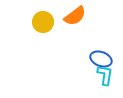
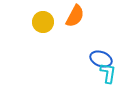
orange semicircle: rotated 25 degrees counterclockwise
cyan L-shape: moved 3 px right, 2 px up
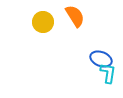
orange semicircle: rotated 60 degrees counterclockwise
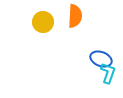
orange semicircle: rotated 35 degrees clockwise
cyan L-shape: rotated 10 degrees clockwise
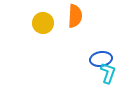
yellow circle: moved 1 px down
blue ellipse: rotated 30 degrees counterclockwise
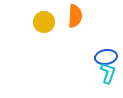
yellow circle: moved 1 px right, 1 px up
blue ellipse: moved 5 px right, 2 px up
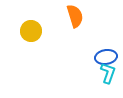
orange semicircle: rotated 20 degrees counterclockwise
yellow circle: moved 13 px left, 9 px down
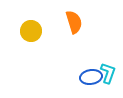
orange semicircle: moved 1 px left, 6 px down
blue ellipse: moved 15 px left, 20 px down
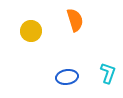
orange semicircle: moved 1 px right, 2 px up
blue ellipse: moved 24 px left
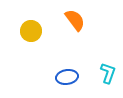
orange semicircle: rotated 20 degrees counterclockwise
